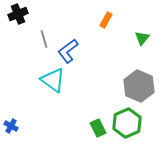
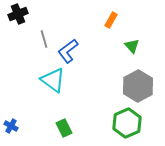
orange rectangle: moved 5 px right
green triangle: moved 10 px left, 8 px down; rotated 21 degrees counterclockwise
gray hexagon: moved 1 px left; rotated 8 degrees clockwise
green rectangle: moved 34 px left
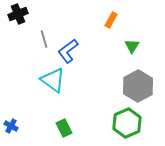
green triangle: rotated 14 degrees clockwise
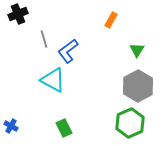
green triangle: moved 5 px right, 4 px down
cyan triangle: rotated 8 degrees counterclockwise
green hexagon: moved 3 px right
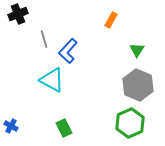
blue L-shape: rotated 10 degrees counterclockwise
cyan triangle: moved 1 px left
gray hexagon: moved 1 px up; rotated 8 degrees counterclockwise
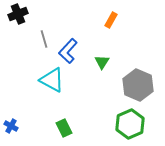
green triangle: moved 35 px left, 12 px down
green hexagon: moved 1 px down
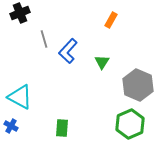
black cross: moved 2 px right, 1 px up
cyan triangle: moved 32 px left, 17 px down
green rectangle: moved 2 px left; rotated 30 degrees clockwise
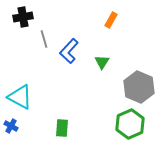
black cross: moved 3 px right, 4 px down; rotated 12 degrees clockwise
blue L-shape: moved 1 px right
gray hexagon: moved 1 px right, 2 px down
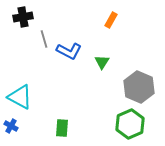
blue L-shape: rotated 105 degrees counterclockwise
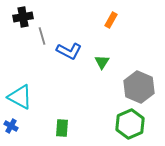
gray line: moved 2 px left, 3 px up
